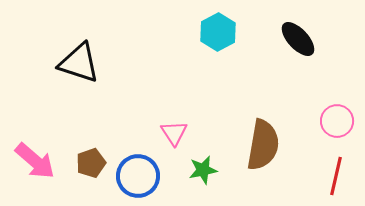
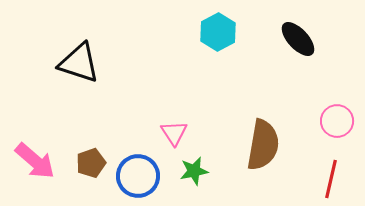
green star: moved 9 px left, 1 px down
red line: moved 5 px left, 3 px down
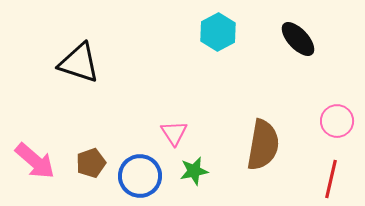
blue circle: moved 2 px right
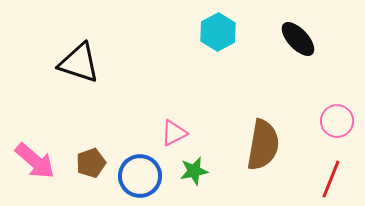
pink triangle: rotated 36 degrees clockwise
red line: rotated 9 degrees clockwise
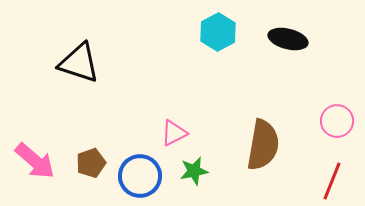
black ellipse: moved 10 px left; rotated 33 degrees counterclockwise
red line: moved 1 px right, 2 px down
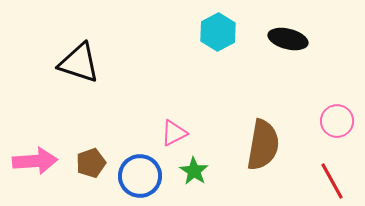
pink arrow: rotated 45 degrees counterclockwise
green star: rotated 28 degrees counterclockwise
red line: rotated 51 degrees counterclockwise
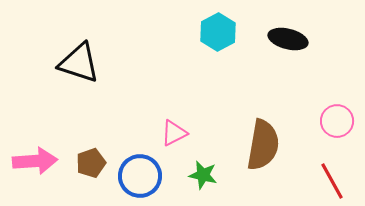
green star: moved 9 px right, 4 px down; rotated 20 degrees counterclockwise
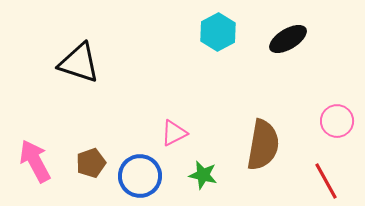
black ellipse: rotated 45 degrees counterclockwise
pink arrow: rotated 114 degrees counterclockwise
red line: moved 6 px left
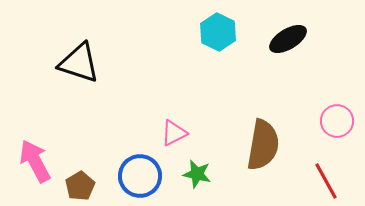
cyan hexagon: rotated 6 degrees counterclockwise
brown pentagon: moved 11 px left, 23 px down; rotated 12 degrees counterclockwise
green star: moved 6 px left, 1 px up
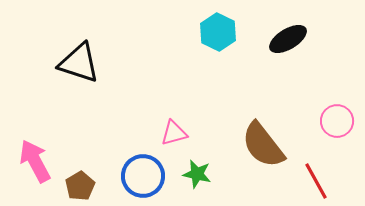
pink triangle: rotated 12 degrees clockwise
brown semicircle: rotated 132 degrees clockwise
blue circle: moved 3 px right
red line: moved 10 px left
